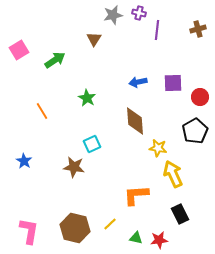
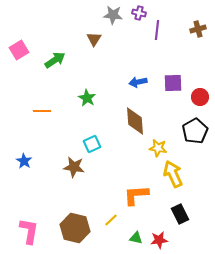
gray star: rotated 18 degrees clockwise
orange line: rotated 60 degrees counterclockwise
yellow line: moved 1 px right, 4 px up
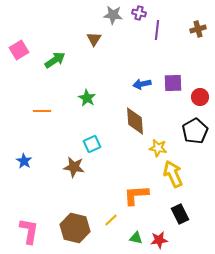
blue arrow: moved 4 px right, 2 px down
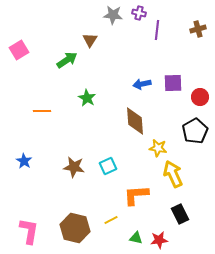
brown triangle: moved 4 px left, 1 px down
green arrow: moved 12 px right
cyan square: moved 16 px right, 22 px down
yellow line: rotated 16 degrees clockwise
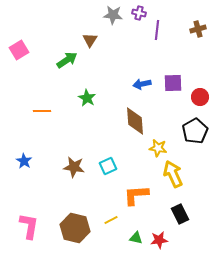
pink L-shape: moved 5 px up
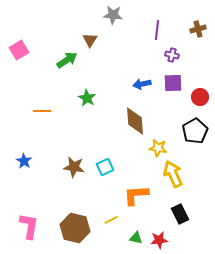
purple cross: moved 33 px right, 42 px down
cyan square: moved 3 px left, 1 px down
